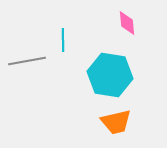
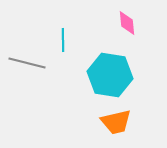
gray line: moved 2 px down; rotated 24 degrees clockwise
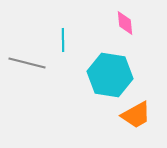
pink diamond: moved 2 px left
orange trapezoid: moved 20 px right, 7 px up; rotated 16 degrees counterclockwise
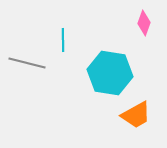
pink diamond: moved 19 px right; rotated 25 degrees clockwise
cyan hexagon: moved 2 px up
